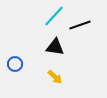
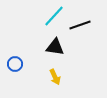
yellow arrow: rotated 21 degrees clockwise
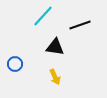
cyan line: moved 11 px left
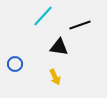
black triangle: moved 4 px right
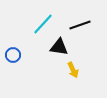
cyan line: moved 8 px down
blue circle: moved 2 px left, 9 px up
yellow arrow: moved 18 px right, 7 px up
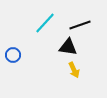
cyan line: moved 2 px right, 1 px up
black triangle: moved 9 px right
yellow arrow: moved 1 px right
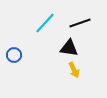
black line: moved 2 px up
black triangle: moved 1 px right, 1 px down
blue circle: moved 1 px right
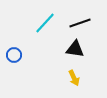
black triangle: moved 6 px right, 1 px down
yellow arrow: moved 8 px down
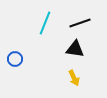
cyan line: rotated 20 degrees counterclockwise
blue circle: moved 1 px right, 4 px down
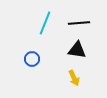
black line: moved 1 px left; rotated 15 degrees clockwise
black triangle: moved 2 px right, 1 px down
blue circle: moved 17 px right
